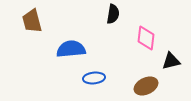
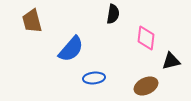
blue semicircle: rotated 136 degrees clockwise
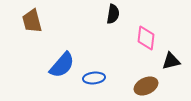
blue semicircle: moved 9 px left, 16 px down
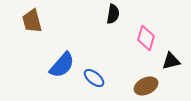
pink diamond: rotated 10 degrees clockwise
blue ellipse: rotated 45 degrees clockwise
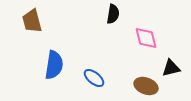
pink diamond: rotated 30 degrees counterclockwise
black triangle: moved 7 px down
blue semicircle: moved 8 px left; rotated 32 degrees counterclockwise
brown ellipse: rotated 45 degrees clockwise
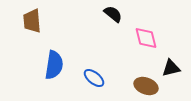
black semicircle: rotated 60 degrees counterclockwise
brown trapezoid: rotated 10 degrees clockwise
